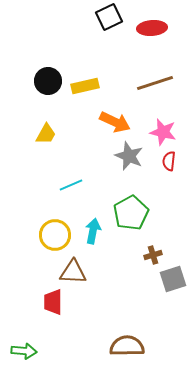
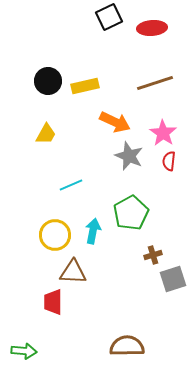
pink star: moved 1 px down; rotated 20 degrees clockwise
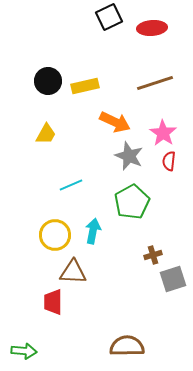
green pentagon: moved 1 px right, 11 px up
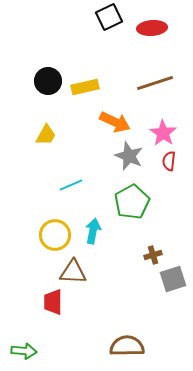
yellow rectangle: moved 1 px down
yellow trapezoid: moved 1 px down
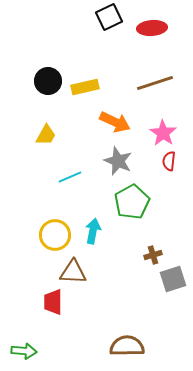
gray star: moved 11 px left, 5 px down
cyan line: moved 1 px left, 8 px up
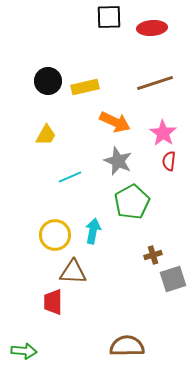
black square: rotated 24 degrees clockwise
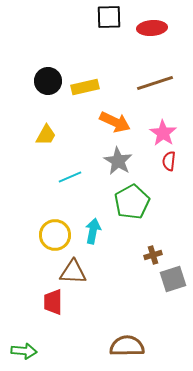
gray star: rotated 8 degrees clockwise
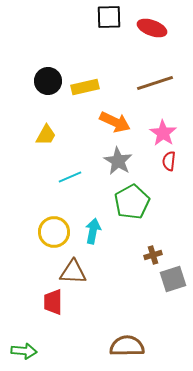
red ellipse: rotated 24 degrees clockwise
yellow circle: moved 1 px left, 3 px up
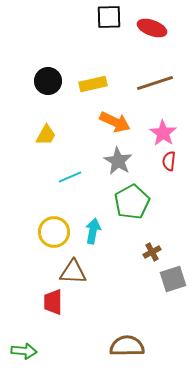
yellow rectangle: moved 8 px right, 3 px up
brown cross: moved 1 px left, 3 px up; rotated 12 degrees counterclockwise
